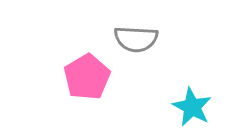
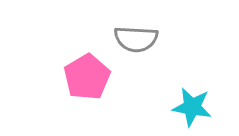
cyan star: rotated 18 degrees counterclockwise
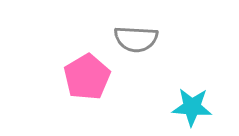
cyan star: rotated 6 degrees counterclockwise
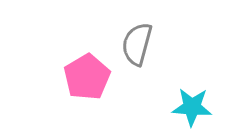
gray semicircle: moved 1 px right, 5 px down; rotated 102 degrees clockwise
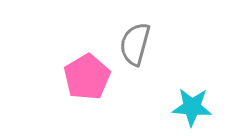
gray semicircle: moved 2 px left
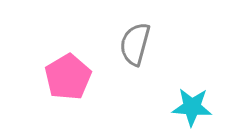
pink pentagon: moved 19 px left
